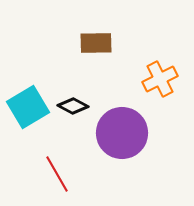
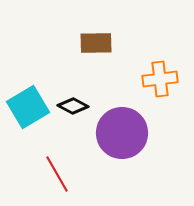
orange cross: rotated 20 degrees clockwise
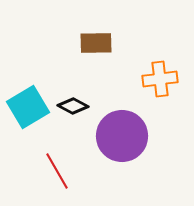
purple circle: moved 3 px down
red line: moved 3 px up
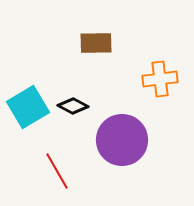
purple circle: moved 4 px down
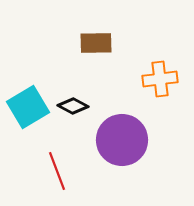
red line: rotated 9 degrees clockwise
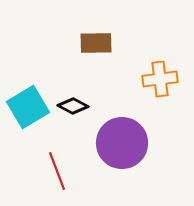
purple circle: moved 3 px down
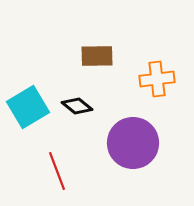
brown rectangle: moved 1 px right, 13 px down
orange cross: moved 3 px left
black diamond: moved 4 px right; rotated 12 degrees clockwise
purple circle: moved 11 px right
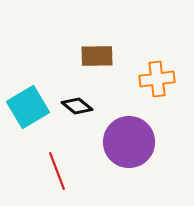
purple circle: moved 4 px left, 1 px up
